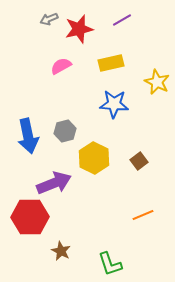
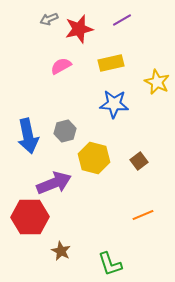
yellow hexagon: rotated 12 degrees counterclockwise
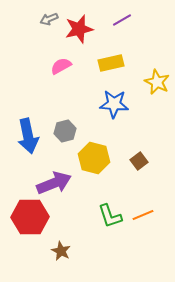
green L-shape: moved 48 px up
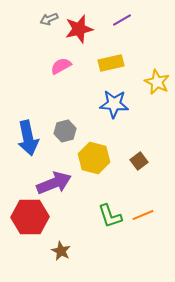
blue arrow: moved 2 px down
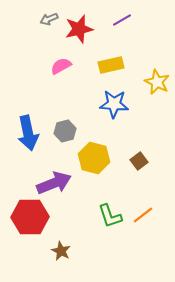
yellow rectangle: moved 2 px down
blue arrow: moved 5 px up
orange line: rotated 15 degrees counterclockwise
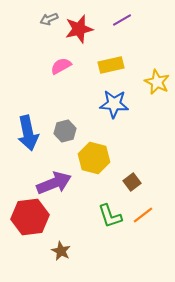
brown square: moved 7 px left, 21 px down
red hexagon: rotated 6 degrees counterclockwise
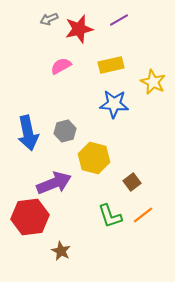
purple line: moved 3 px left
yellow star: moved 4 px left
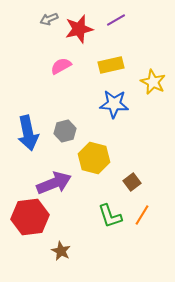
purple line: moved 3 px left
orange line: moved 1 px left; rotated 20 degrees counterclockwise
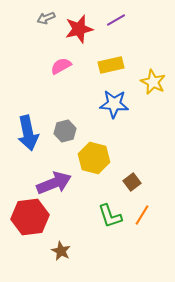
gray arrow: moved 3 px left, 1 px up
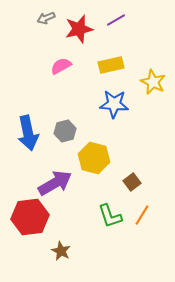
purple arrow: moved 1 px right; rotated 8 degrees counterclockwise
